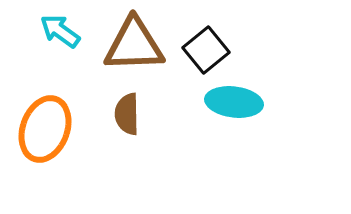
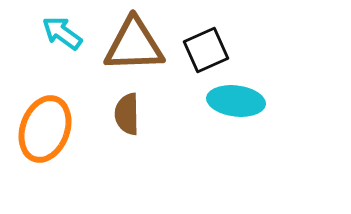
cyan arrow: moved 2 px right, 2 px down
black square: rotated 15 degrees clockwise
cyan ellipse: moved 2 px right, 1 px up
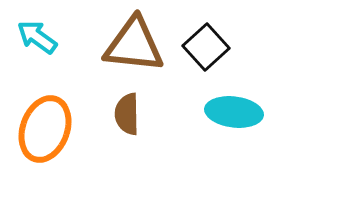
cyan arrow: moved 25 px left, 4 px down
brown triangle: rotated 8 degrees clockwise
black square: moved 3 px up; rotated 18 degrees counterclockwise
cyan ellipse: moved 2 px left, 11 px down
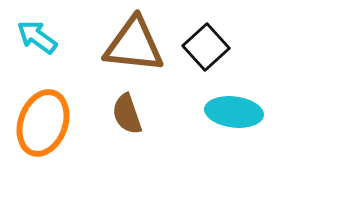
brown semicircle: rotated 18 degrees counterclockwise
orange ellipse: moved 2 px left, 6 px up
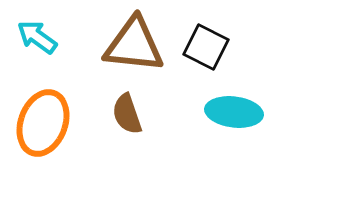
black square: rotated 21 degrees counterclockwise
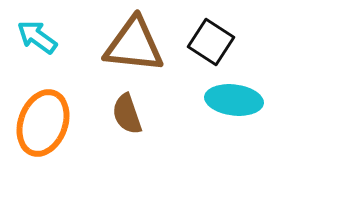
black square: moved 5 px right, 5 px up; rotated 6 degrees clockwise
cyan ellipse: moved 12 px up
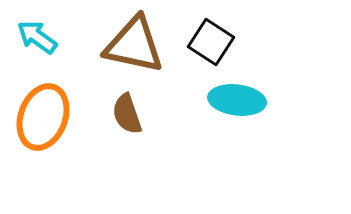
brown triangle: rotated 6 degrees clockwise
cyan ellipse: moved 3 px right
orange ellipse: moved 6 px up
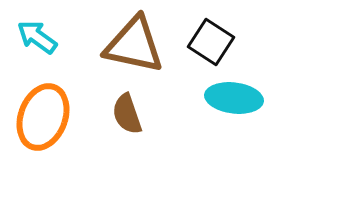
cyan ellipse: moved 3 px left, 2 px up
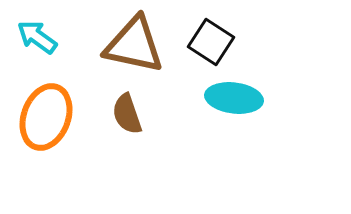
orange ellipse: moved 3 px right
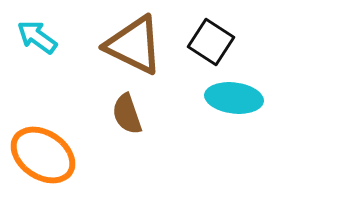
brown triangle: rotated 14 degrees clockwise
orange ellipse: moved 3 px left, 38 px down; rotated 76 degrees counterclockwise
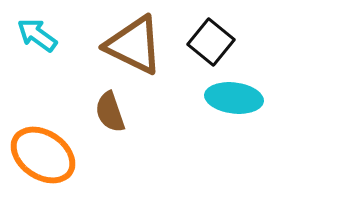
cyan arrow: moved 2 px up
black square: rotated 6 degrees clockwise
brown semicircle: moved 17 px left, 2 px up
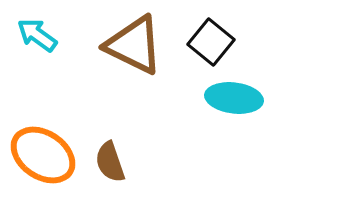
brown semicircle: moved 50 px down
